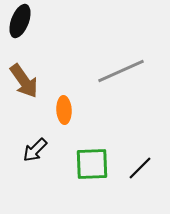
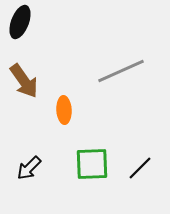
black ellipse: moved 1 px down
black arrow: moved 6 px left, 18 px down
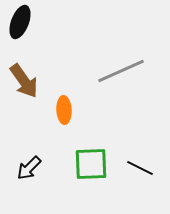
green square: moved 1 px left
black line: rotated 72 degrees clockwise
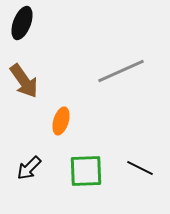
black ellipse: moved 2 px right, 1 px down
orange ellipse: moved 3 px left, 11 px down; rotated 20 degrees clockwise
green square: moved 5 px left, 7 px down
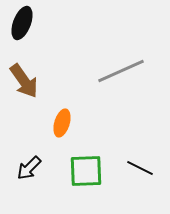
orange ellipse: moved 1 px right, 2 px down
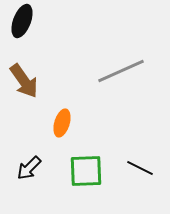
black ellipse: moved 2 px up
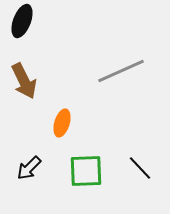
brown arrow: rotated 9 degrees clockwise
black line: rotated 20 degrees clockwise
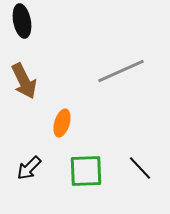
black ellipse: rotated 32 degrees counterclockwise
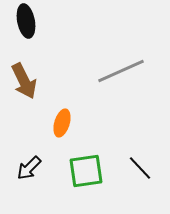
black ellipse: moved 4 px right
green square: rotated 6 degrees counterclockwise
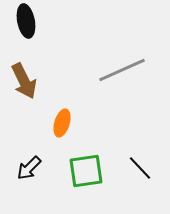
gray line: moved 1 px right, 1 px up
